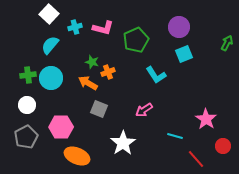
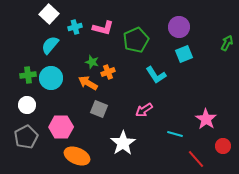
cyan line: moved 2 px up
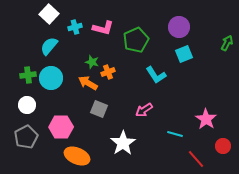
cyan semicircle: moved 1 px left, 1 px down
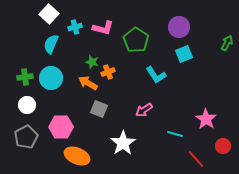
green pentagon: rotated 15 degrees counterclockwise
cyan semicircle: moved 2 px right, 2 px up; rotated 18 degrees counterclockwise
green cross: moved 3 px left, 2 px down
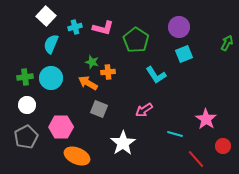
white square: moved 3 px left, 2 px down
orange cross: rotated 16 degrees clockwise
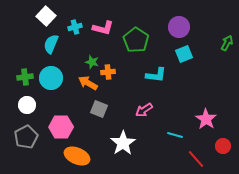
cyan L-shape: rotated 50 degrees counterclockwise
cyan line: moved 1 px down
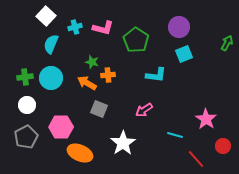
orange cross: moved 3 px down
orange arrow: moved 1 px left
orange ellipse: moved 3 px right, 3 px up
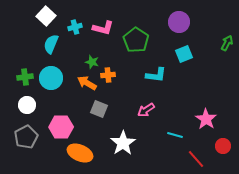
purple circle: moved 5 px up
pink arrow: moved 2 px right
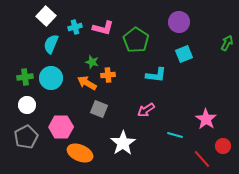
red line: moved 6 px right
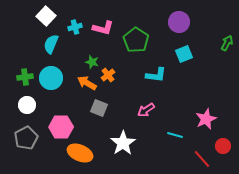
orange cross: rotated 32 degrees counterclockwise
gray square: moved 1 px up
pink star: rotated 15 degrees clockwise
gray pentagon: moved 1 px down
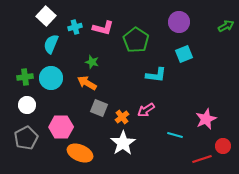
green arrow: moved 1 px left, 17 px up; rotated 35 degrees clockwise
orange cross: moved 14 px right, 42 px down
red line: rotated 66 degrees counterclockwise
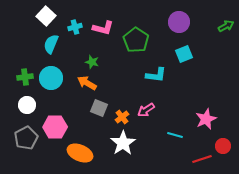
pink hexagon: moved 6 px left
